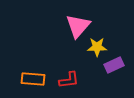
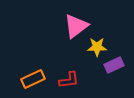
pink triangle: moved 2 px left; rotated 12 degrees clockwise
orange rectangle: rotated 30 degrees counterclockwise
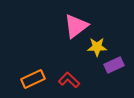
red L-shape: rotated 130 degrees counterclockwise
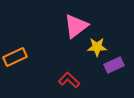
orange rectangle: moved 18 px left, 22 px up
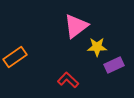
orange rectangle: rotated 10 degrees counterclockwise
red L-shape: moved 1 px left
